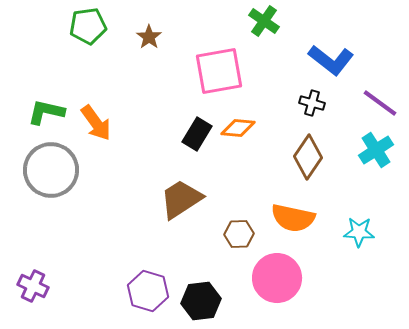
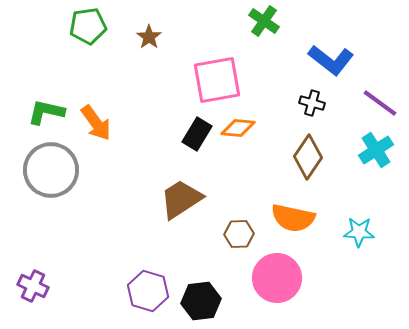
pink square: moved 2 px left, 9 px down
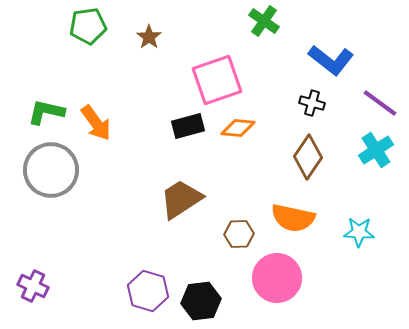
pink square: rotated 9 degrees counterclockwise
black rectangle: moved 9 px left, 8 px up; rotated 44 degrees clockwise
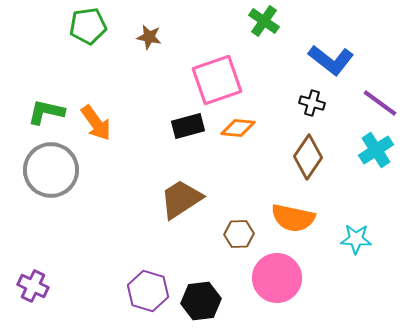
brown star: rotated 25 degrees counterclockwise
cyan star: moved 3 px left, 7 px down
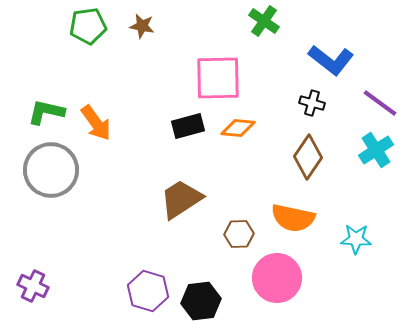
brown star: moved 7 px left, 11 px up
pink square: moved 1 px right, 2 px up; rotated 18 degrees clockwise
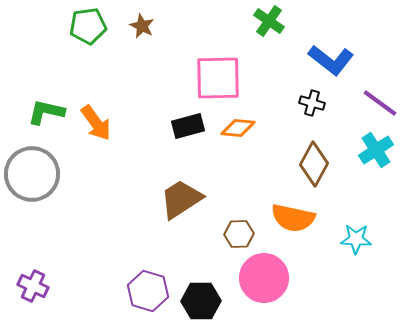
green cross: moved 5 px right
brown star: rotated 15 degrees clockwise
brown diamond: moved 6 px right, 7 px down; rotated 6 degrees counterclockwise
gray circle: moved 19 px left, 4 px down
pink circle: moved 13 px left
black hexagon: rotated 6 degrees clockwise
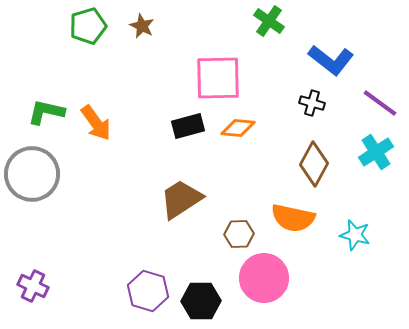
green pentagon: rotated 9 degrees counterclockwise
cyan cross: moved 2 px down
cyan star: moved 1 px left, 4 px up; rotated 12 degrees clockwise
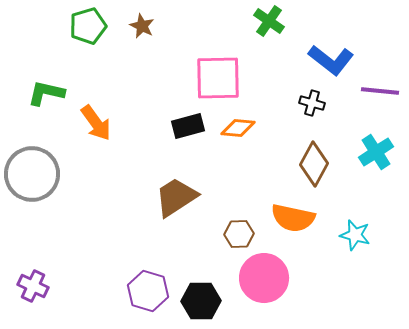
purple line: moved 12 px up; rotated 30 degrees counterclockwise
green L-shape: moved 19 px up
brown trapezoid: moved 5 px left, 2 px up
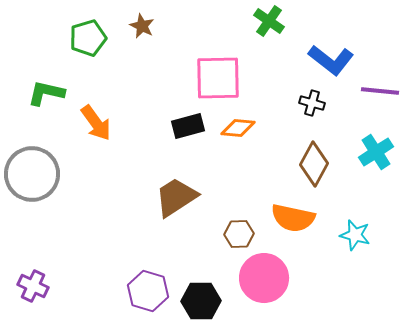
green pentagon: moved 12 px down
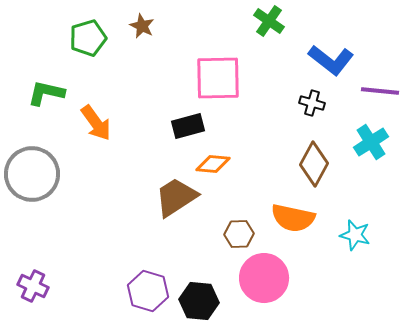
orange diamond: moved 25 px left, 36 px down
cyan cross: moved 5 px left, 10 px up
black hexagon: moved 2 px left; rotated 6 degrees clockwise
